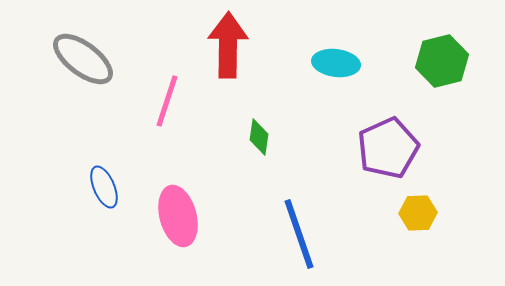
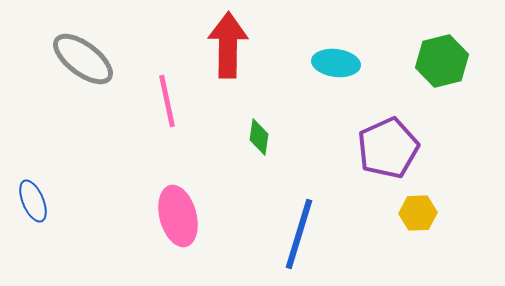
pink line: rotated 30 degrees counterclockwise
blue ellipse: moved 71 px left, 14 px down
blue line: rotated 36 degrees clockwise
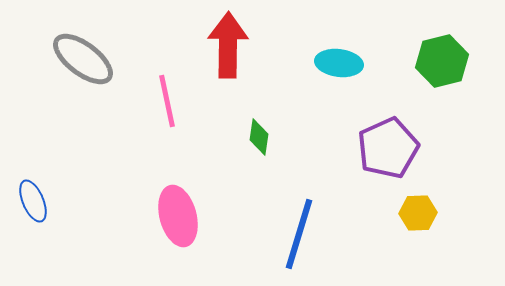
cyan ellipse: moved 3 px right
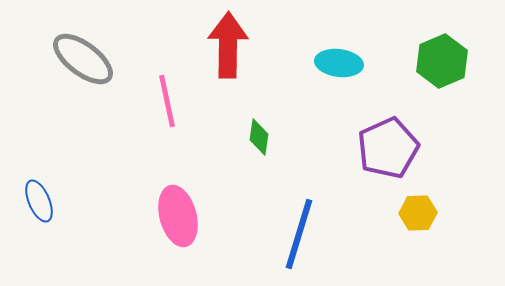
green hexagon: rotated 9 degrees counterclockwise
blue ellipse: moved 6 px right
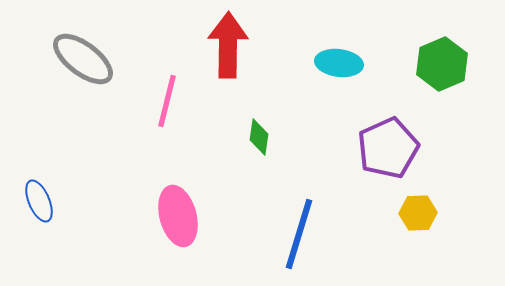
green hexagon: moved 3 px down
pink line: rotated 26 degrees clockwise
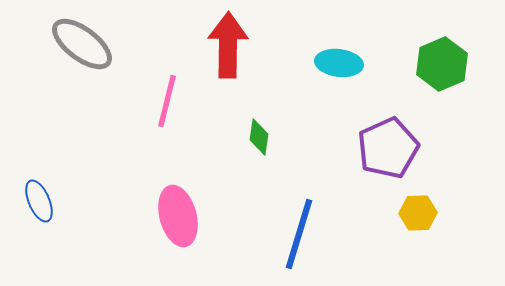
gray ellipse: moved 1 px left, 15 px up
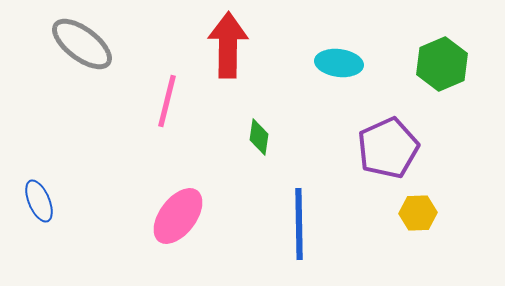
pink ellipse: rotated 52 degrees clockwise
blue line: moved 10 px up; rotated 18 degrees counterclockwise
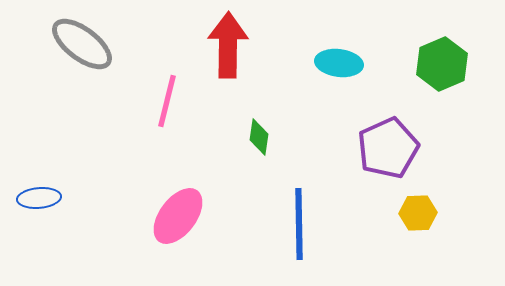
blue ellipse: moved 3 px up; rotated 72 degrees counterclockwise
